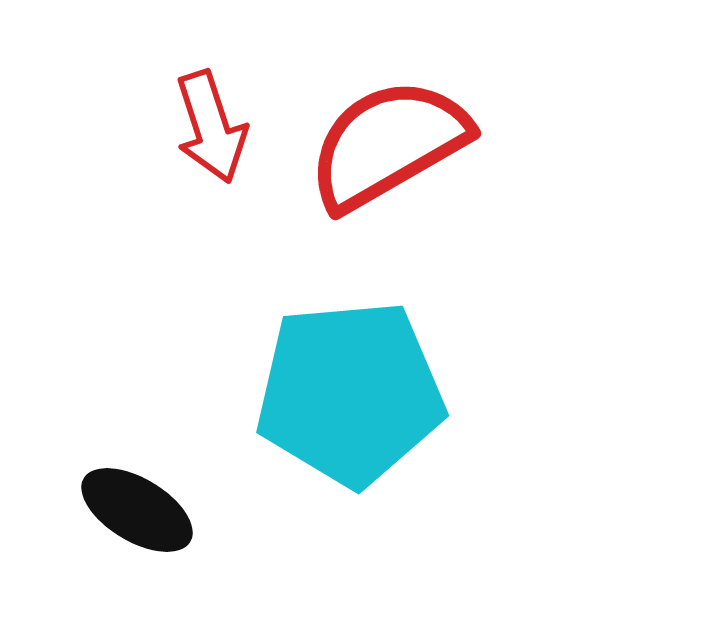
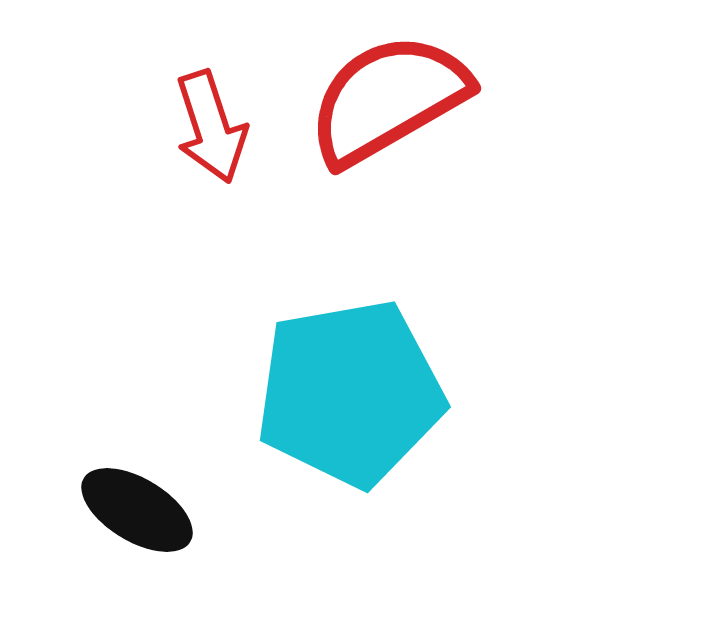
red semicircle: moved 45 px up
cyan pentagon: rotated 5 degrees counterclockwise
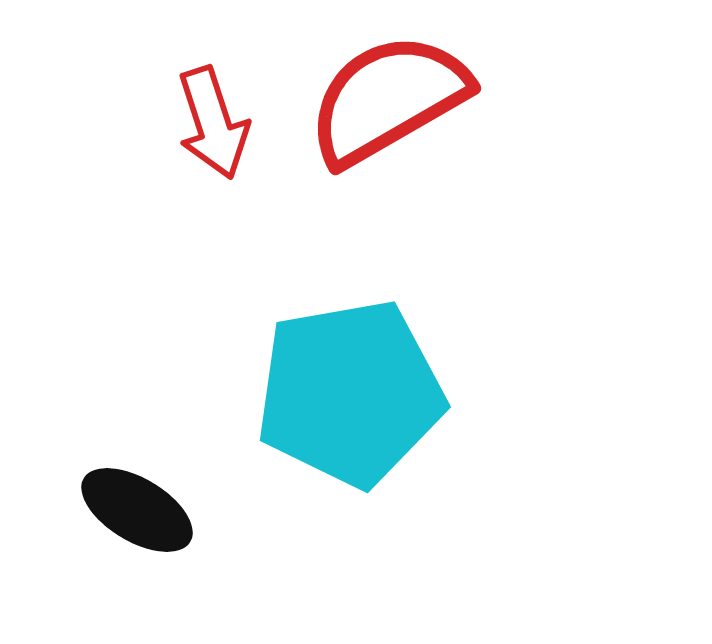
red arrow: moved 2 px right, 4 px up
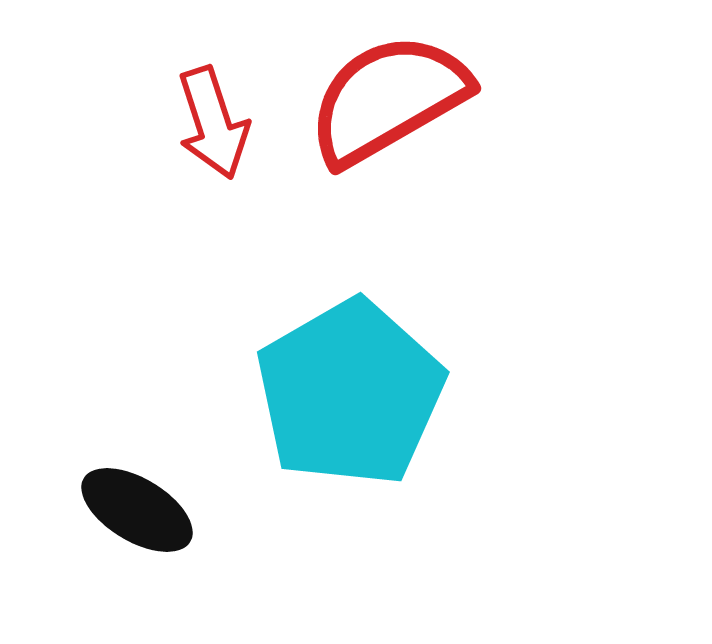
cyan pentagon: rotated 20 degrees counterclockwise
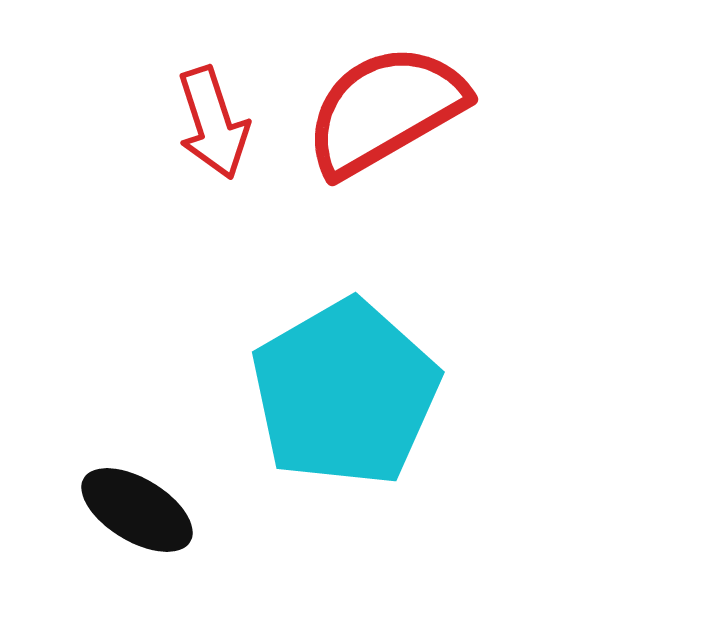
red semicircle: moved 3 px left, 11 px down
cyan pentagon: moved 5 px left
